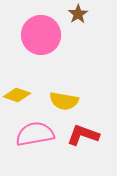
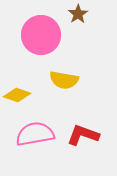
yellow semicircle: moved 21 px up
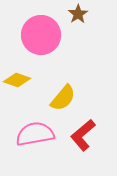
yellow semicircle: moved 1 px left, 18 px down; rotated 60 degrees counterclockwise
yellow diamond: moved 15 px up
red L-shape: rotated 60 degrees counterclockwise
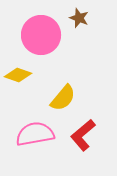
brown star: moved 1 px right, 4 px down; rotated 18 degrees counterclockwise
yellow diamond: moved 1 px right, 5 px up
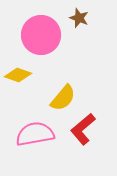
red L-shape: moved 6 px up
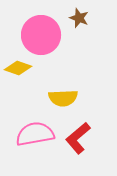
yellow diamond: moved 7 px up
yellow semicircle: rotated 48 degrees clockwise
red L-shape: moved 5 px left, 9 px down
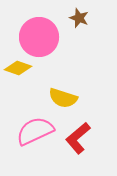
pink circle: moved 2 px left, 2 px down
yellow semicircle: rotated 20 degrees clockwise
pink semicircle: moved 3 px up; rotated 15 degrees counterclockwise
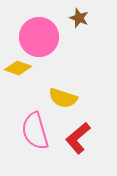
pink semicircle: rotated 81 degrees counterclockwise
